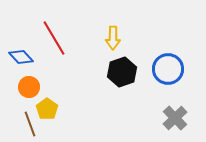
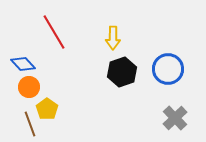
red line: moved 6 px up
blue diamond: moved 2 px right, 7 px down
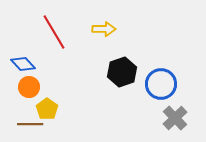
yellow arrow: moved 9 px left, 9 px up; rotated 90 degrees counterclockwise
blue circle: moved 7 px left, 15 px down
brown line: rotated 70 degrees counterclockwise
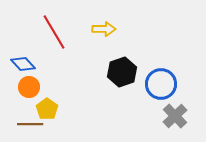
gray cross: moved 2 px up
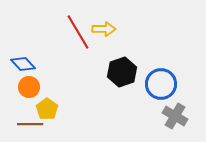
red line: moved 24 px right
gray cross: rotated 15 degrees counterclockwise
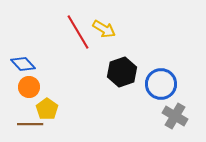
yellow arrow: rotated 30 degrees clockwise
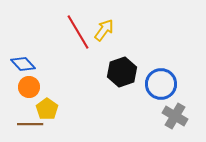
yellow arrow: moved 1 px down; rotated 85 degrees counterclockwise
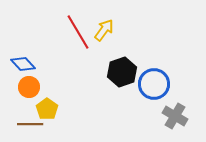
blue circle: moved 7 px left
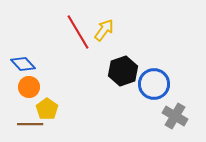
black hexagon: moved 1 px right, 1 px up
